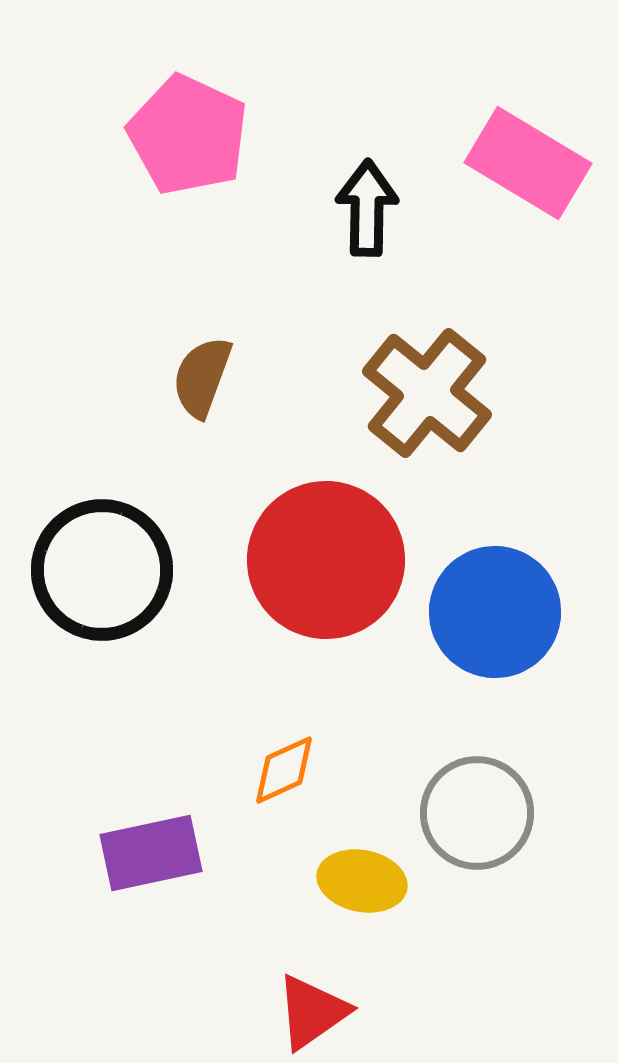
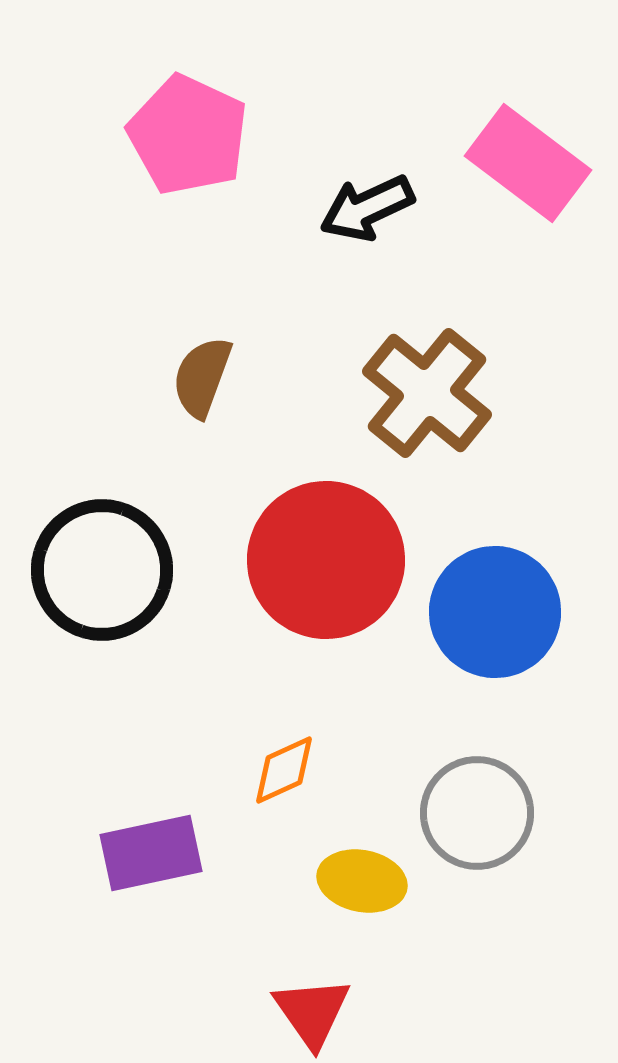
pink rectangle: rotated 6 degrees clockwise
black arrow: rotated 116 degrees counterclockwise
red triangle: rotated 30 degrees counterclockwise
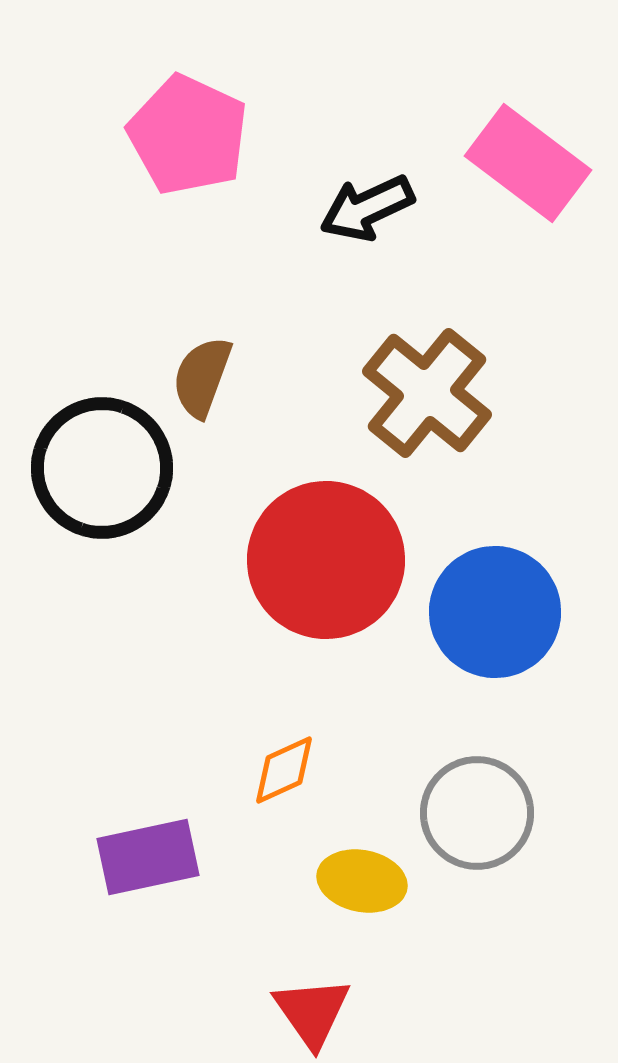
black circle: moved 102 px up
purple rectangle: moved 3 px left, 4 px down
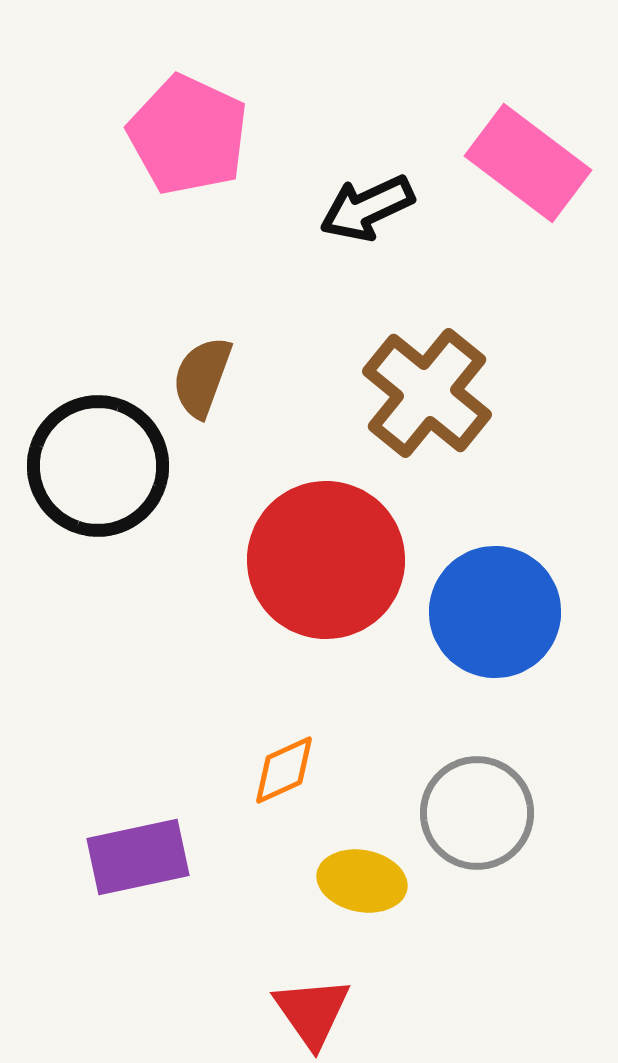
black circle: moved 4 px left, 2 px up
purple rectangle: moved 10 px left
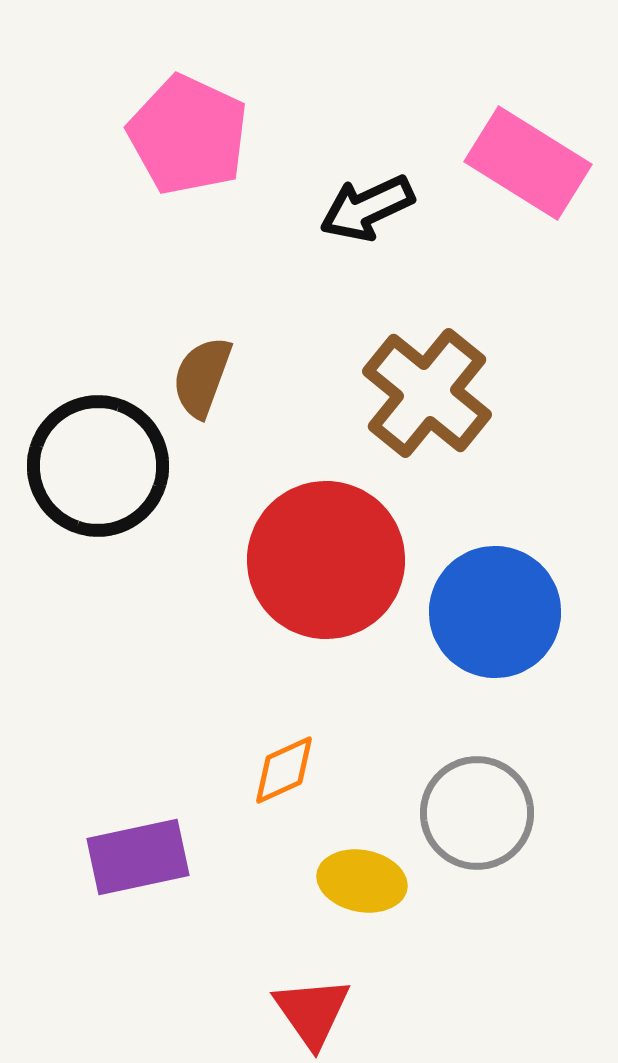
pink rectangle: rotated 5 degrees counterclockwise
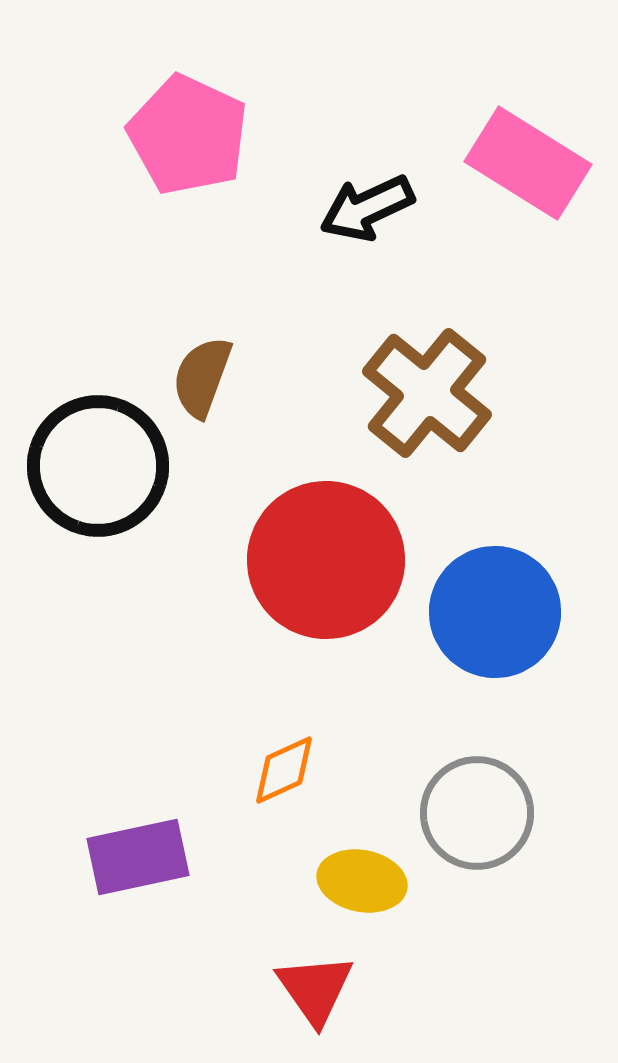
red triangle: moved 3 px right, 23 px up
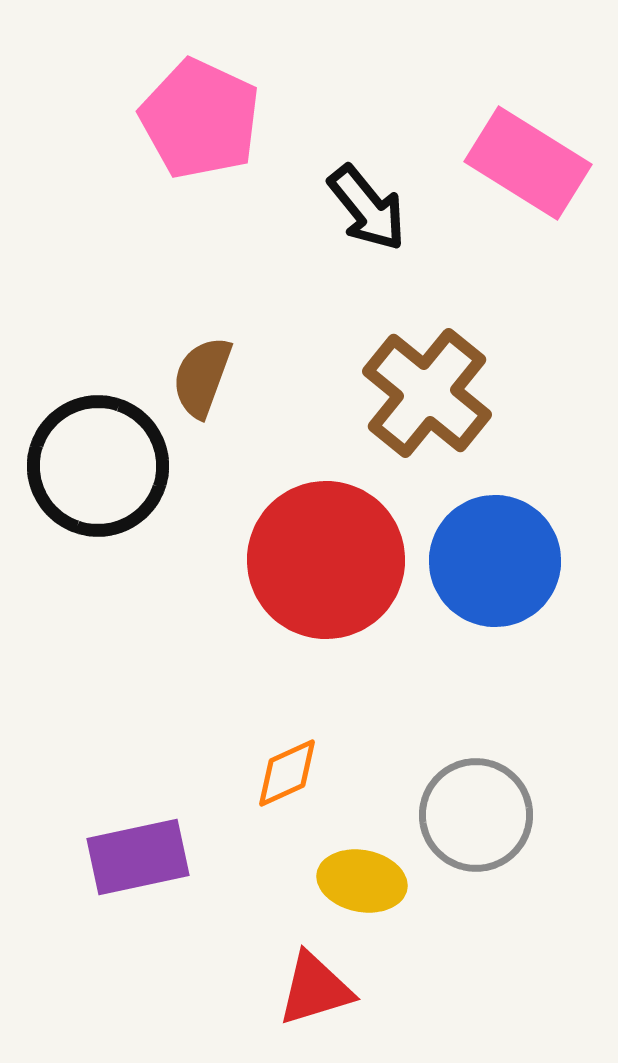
pink pentagon: moved 12 px right, 16 px up
black arrow: rotated 104 degrees counterclockwise
blue circle: moved 51 px up
orange diamond: moved 3 px right, 3 px down
gray circle: moved 1 px left, 2 px down
red triangle: rotated 48 degrees clockwise
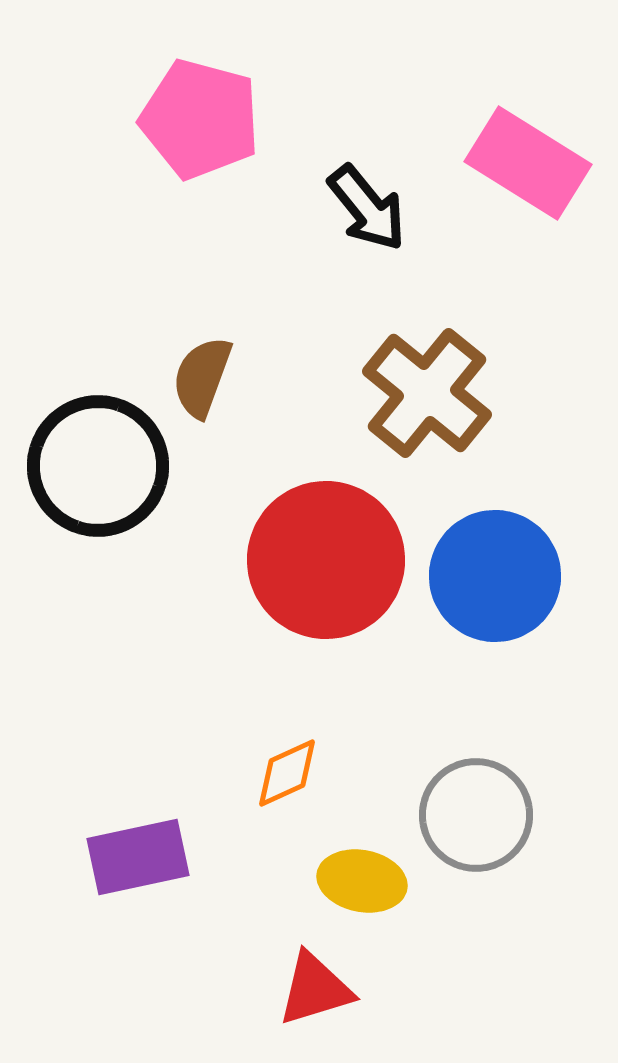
pink pentagon: rotated 10 degrees counterclockwise
blue circle: moved 15 px down
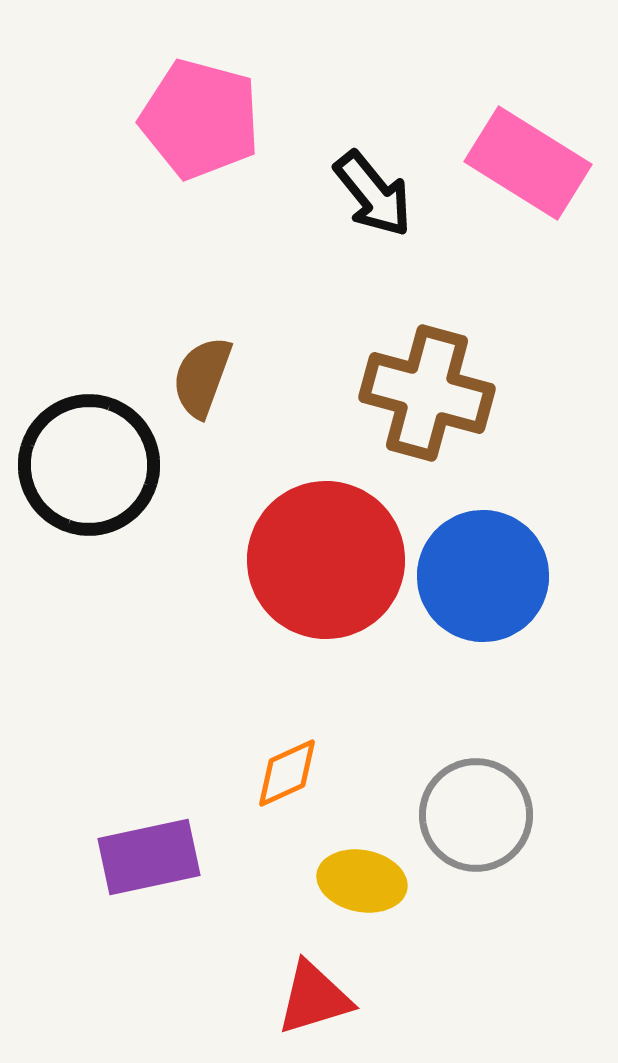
black arrow: moved 6 px right, 14 px up
brown cross: rotated 24 degrees counterclockwise
black circle: moved 9 px left, 1 px up
blue circle: moved 12 px left
purple rectangle: moved 11 px right
red triangle: moved 1 px left, 9 px down
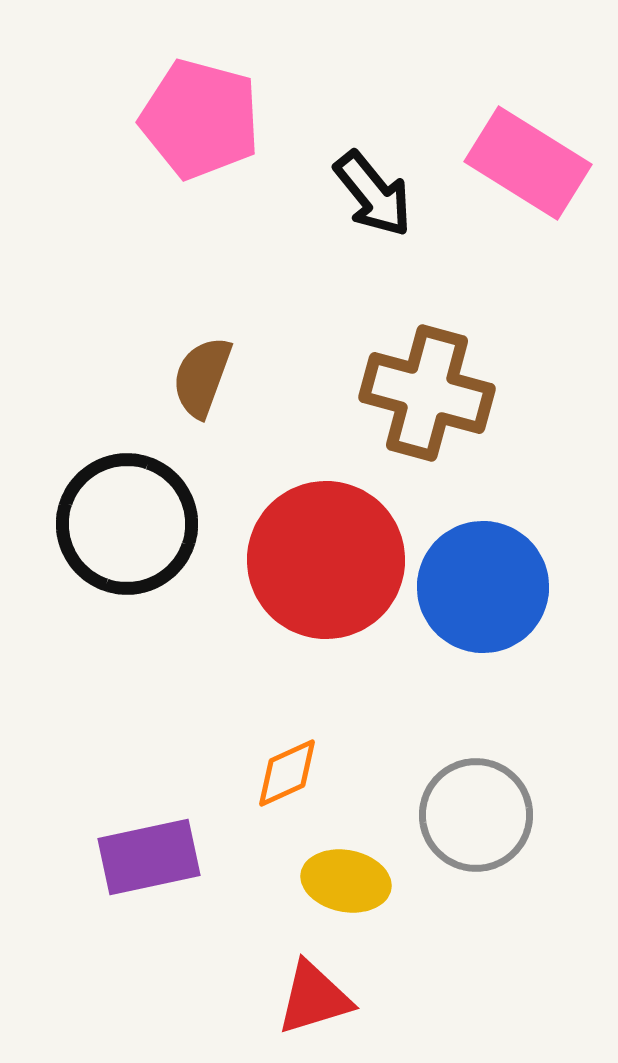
black circle: moved 38 px right, 59 px down
blue circle: moved 11 px down
yellow ellipse: moved 16 px left
